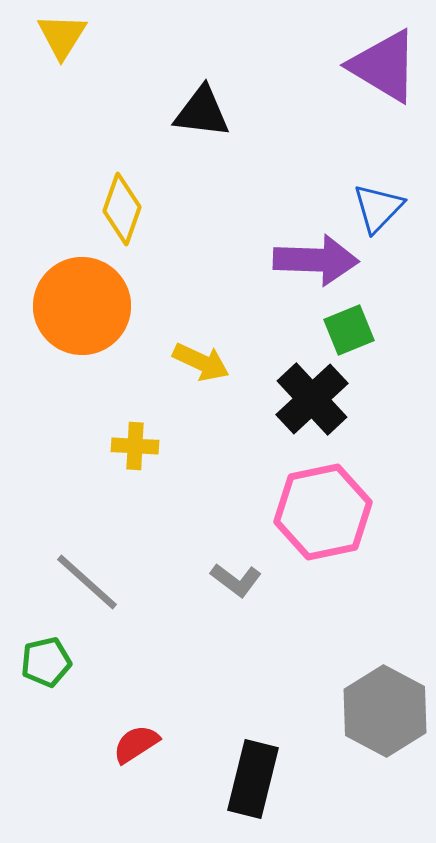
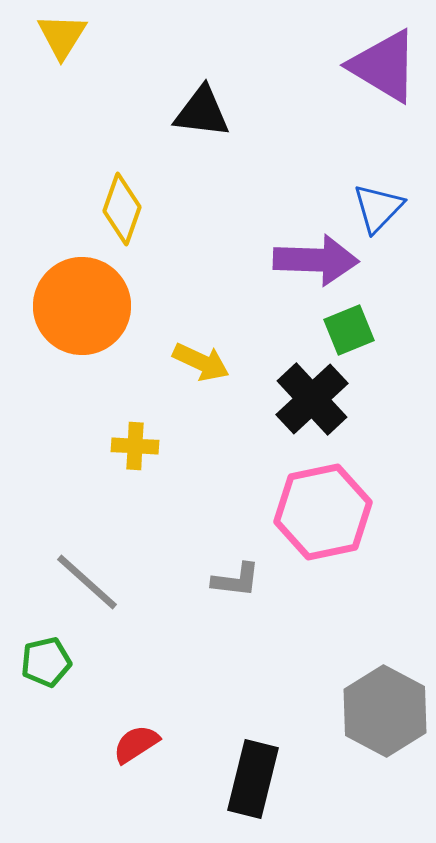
gray L-shape: rotated 30 degrees counterclockwise
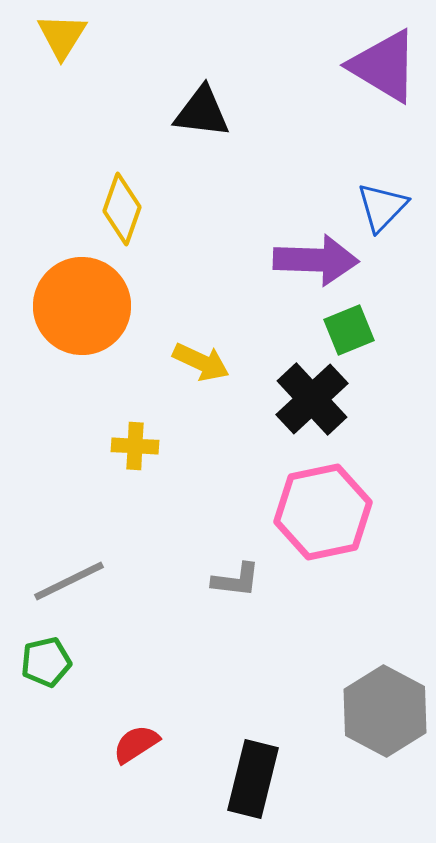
blue triangle: moved 4 px right, 1 px up
gray line: moved 18 px left, 1 px up; rotated 68 degrees counterclockwise
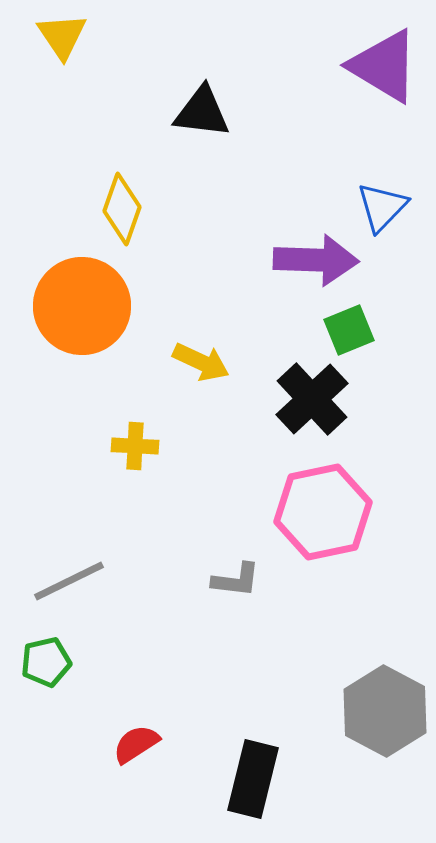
yellow triangle: rotated 6 degrees counterclockwise
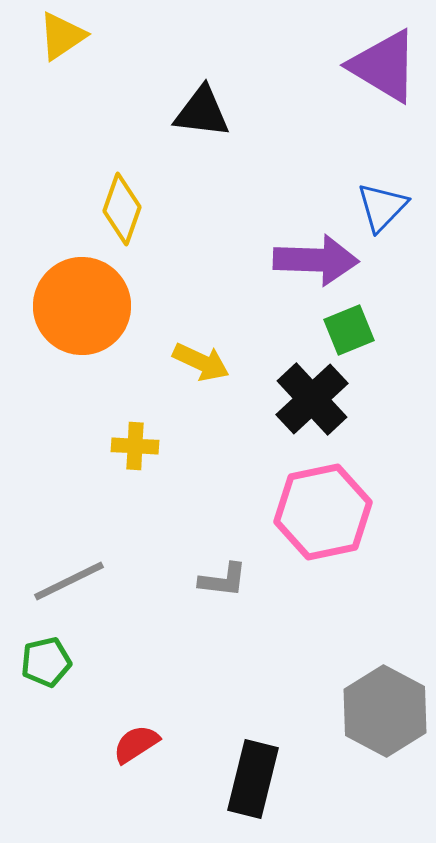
yellow triangle: rotated 30 degrees clockwise
gray L-shape: moved 13 px left
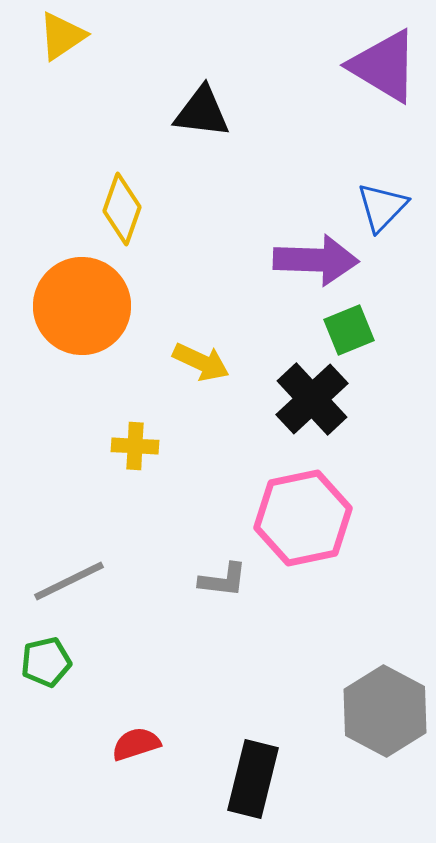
pink hexagon: moved 20 px left, 6 px down
red semicircle: rotated 15 degrees clockwise
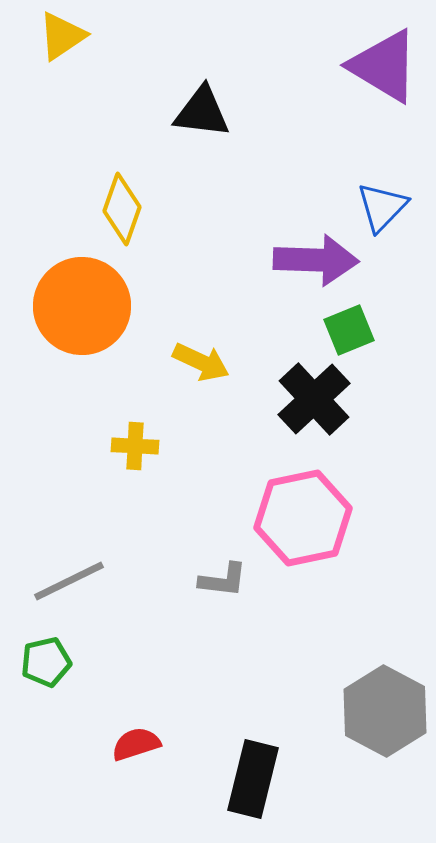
black cross: moved 2 px right
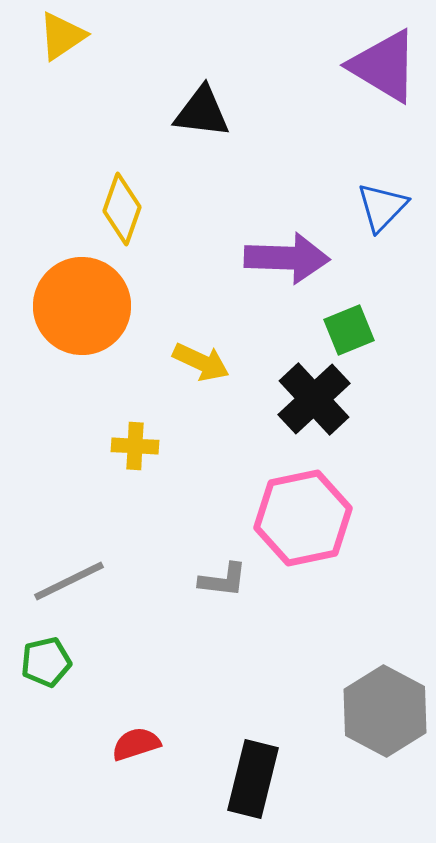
purple arrow: moved 29 px left, 2 px up
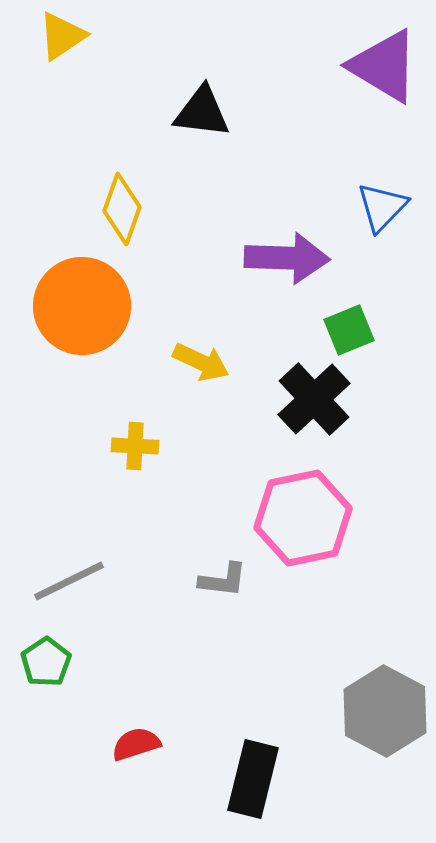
green pentagon: rotated 21 degrees counterclockwise
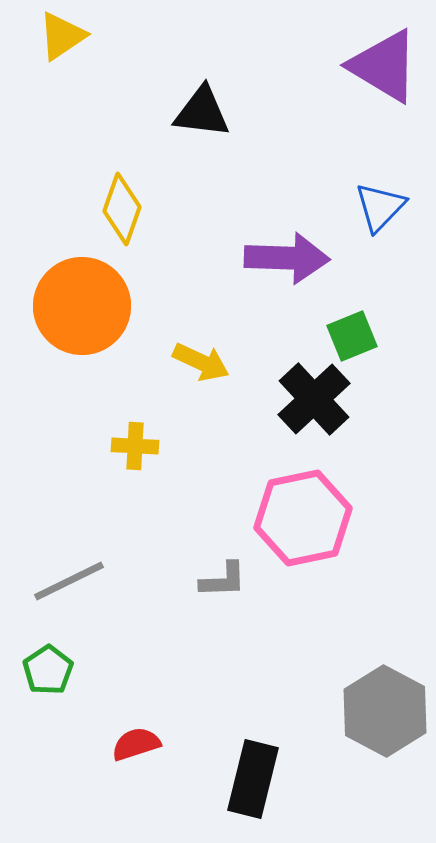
blue triangle: moved 2 px left
green square: moved 3 px right, 6 px down
gray L-shape: rotated 9 degrees counterclockwise
green pentagon: moved 2 px right, 8 px down
